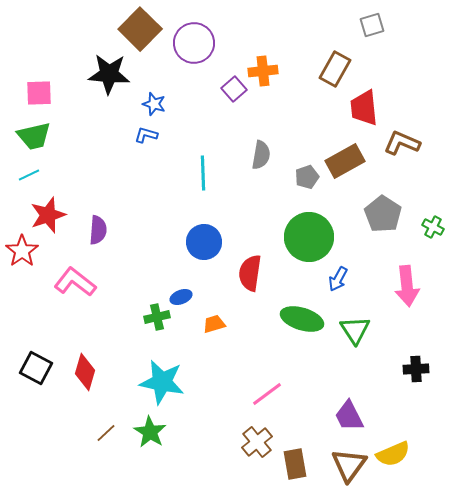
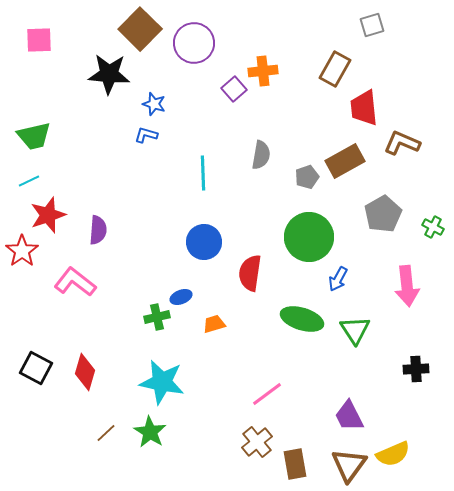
pink square at (39, 93): moved 53 px up
cyan line at (29, 175): moved 6 px down
gray pentagon at (383, 214): rotated 9 degrees clockwise
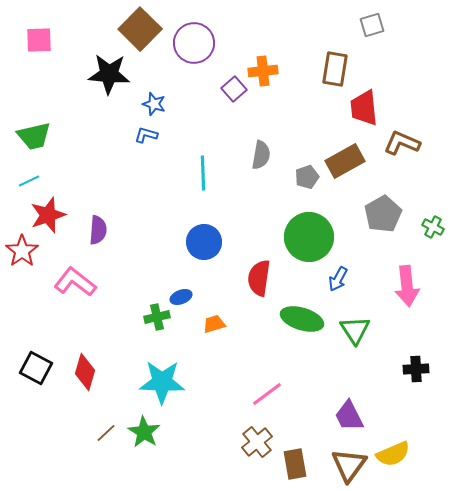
brown rectangle at (335, 69): rotated 20 degrees counterclockwise
red semicircle at (250, 273): moved 9 px right, 5 px down
cyan star at (162, 382): rotated 9 degrees counterclockwise
green star at (150, 432): moved 6 px left
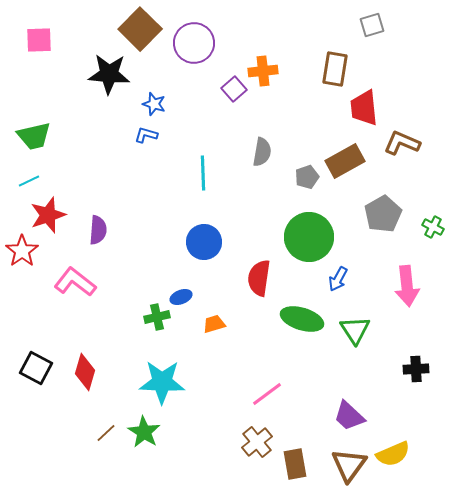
gray semicircle at (261, 155): moved 1 px right, 3 px up
purple trapezoid at (349, 416): rotated 20 degrees counterclockwise
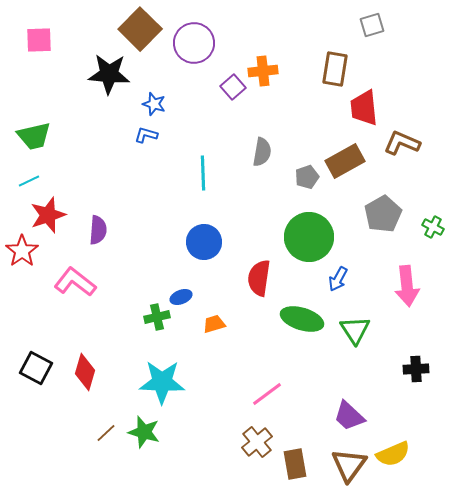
purple square at (234, 89): moved 1 px left, 2 px up
green star at (144, 432): rotated 16 degrees counterclockwise
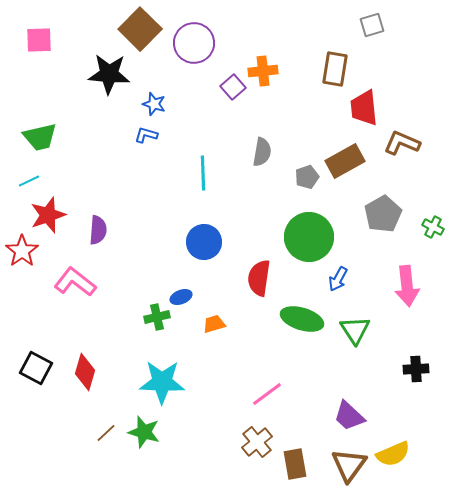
green trapezoid at (34, 136): moved 6 px right, 1 px down
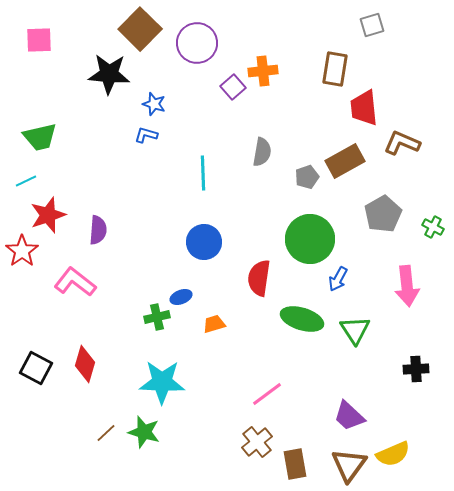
purple circle at (194, 43): moved 3 px right
cyan line at (29, 181): moved 3 px left
green circle at (309, 237): moved 1 px right, 2 px down
red diamond at (85, 372): moved 8 px up
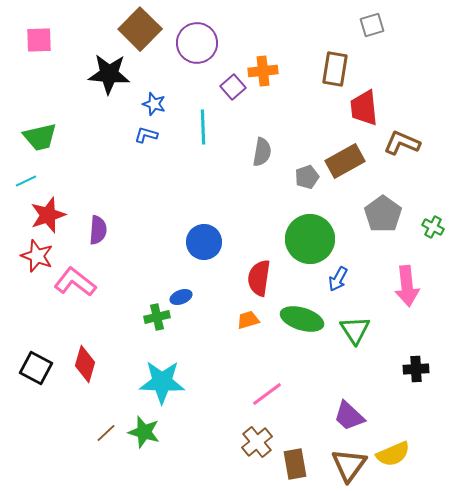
cyan line at (203, 173): moved 46 px up
gray pentagon at (383, 214): rotated 6 degrees counterclockwise
red star at (22, 251): moved 15 px right, 5 px down; rotated 16 degrees counterclockwise
orange trapezoid at (214, 324): moved 34 px right, 4 px up
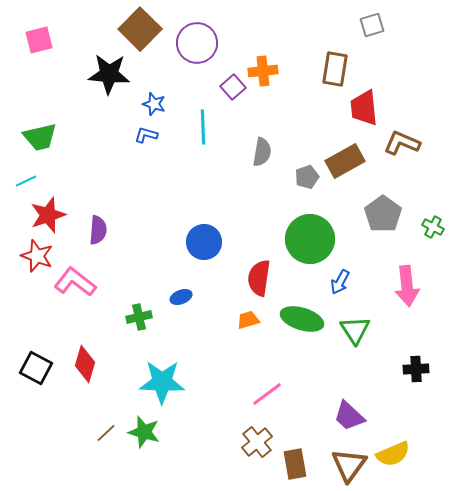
pink square at (39, 40): rotated 12 degrees counterclockwise
blue arrow at (338, 279): moved 2 px right, 3 px down
green cross at (157, 317): moved 18 px left
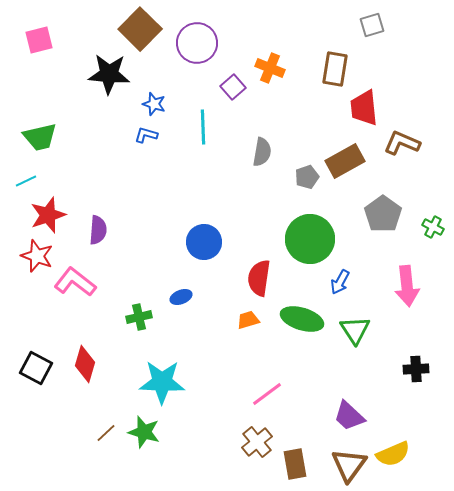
orange cross at (263, 71): moved 7 px right, 3 px up; rotated 28 degrees clockwise
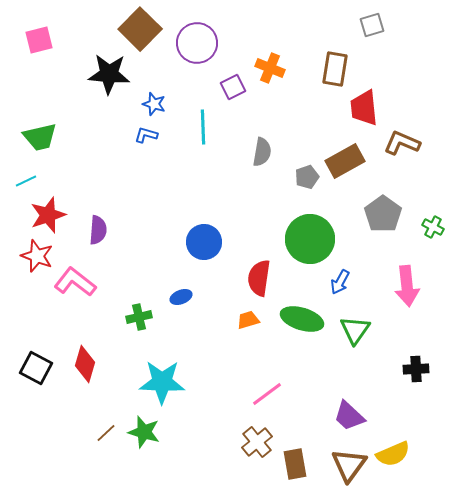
purple square at (233, 87): rotated 15 degrees clockwise
green triangle at (355, 330): rotated 8 degrees clockwise
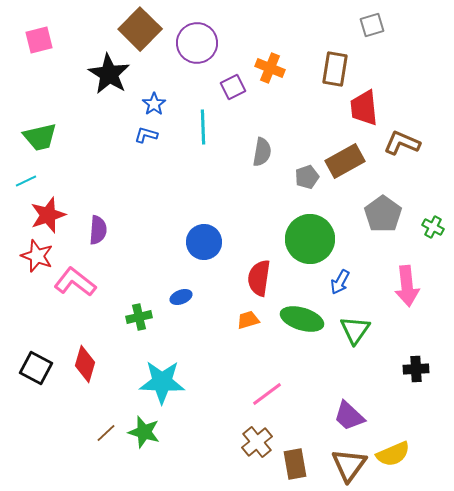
black star at (109, 74): rotated 27 degrees clockwise
blue star at (154, 104): rotated 20 degrees clockwise
